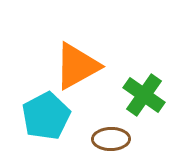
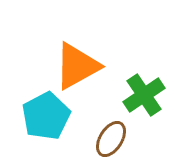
green cross: rotated 21 degrees clockwise
brown ellipse: rotated 57 degrees counterclockwise
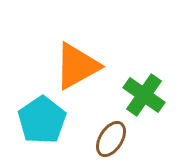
green cross: rotated 21 degrees counterclockwise
cyan pentagon: moved 4 px left, 4 px down; rotated 6 degrees counterclockwise
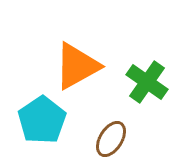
green cross: moved 3 px right, 13 px up
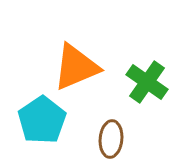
orange triangle: moved 1 px left, 1 px down; rotated 6 degrees clockwise
brown ellipse: rotated 27 degrees counterclockwise
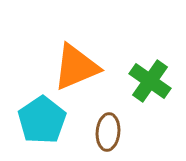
green cross: moved 3 px right, 1 px up
brown ellipse: moved 3 px left, 7 px up
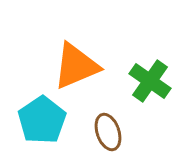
orange triangle: moved 1 px up
brown ellipse: rotated 24 degrees counterclockwise
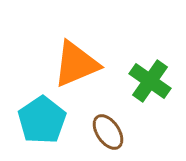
orange triangle: moved 2 px up
brown ellipse: rotated 15 degrees counterclockwise
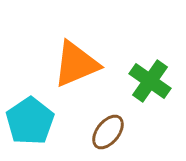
cyan pentagon: moved 12 px left, 1 px down
brown ellipse: rotated 72 degrees clockwise
